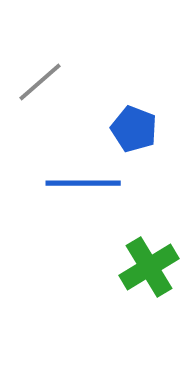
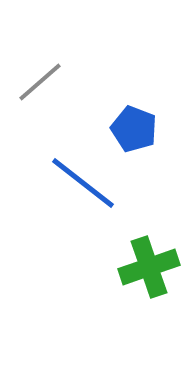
blue line: rotated 38 degrees clockwise
green cross: rotated 12 degrees clockwise
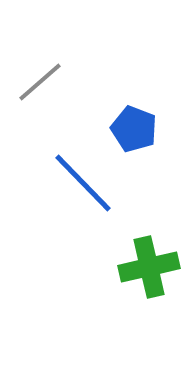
blue line: rotated 8 degrees clockwise
green cross: rotated 6 degrees clockwise
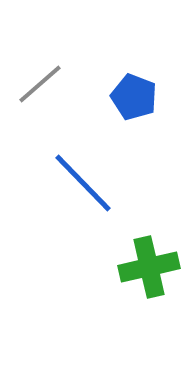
gray line: moved 2 px down
blue pentagon: moved 32 px up
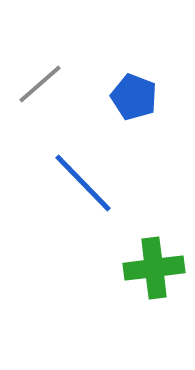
green cross: moved 5 px right, 1 px down; rotated 6 degrees clockwise
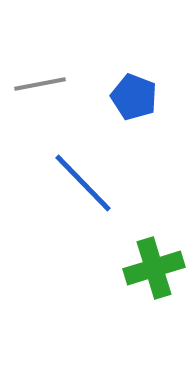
gray line: rotated 30 degrees clockwise
green cross: rotated 10 degrees counterclockwise
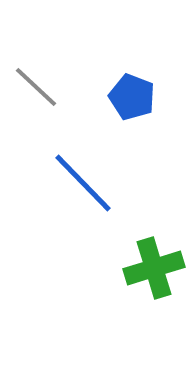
gray line: moved 4 px left, 3 px down; rotated 54 degrees clockwise
blue pentagon: moved 2 px left
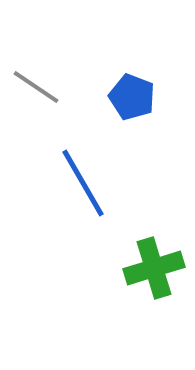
gray line: rotated 9 degrees counterclockwise
blue line: rotated 14 degrees clockwise
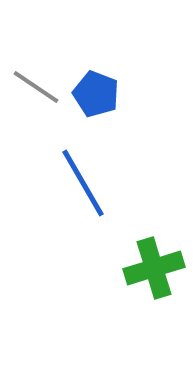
blue pentagon: moved 36 px left, 3 px up
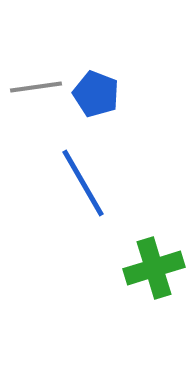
gray line: rotated 42 degrees counterclockwise
